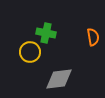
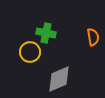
gray diamond: rotated 16 degrees counterclockwise
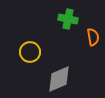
green cross: moved 22 px right, 14 px up
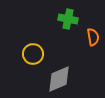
yellow circle: moved 3 px right, 2 px down
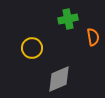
green cross: rotated 24 degrees counterclockwise
yellow circle: moved 1 px left, 6 px up
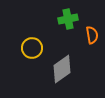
orange semicircle: moved 1 px left, 2 px up
gray diamond: moved 3 px right, 10 px up; rotated 12 degrees counterclockwise
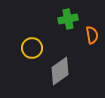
gray diamond: moved 2 px left, 2 px down
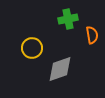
gray diamond: moved 2 px up; rotated 16 degrees clockwise
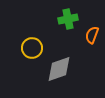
orange semicircle: rotated 150 degrees counterclockwise
gray diamond: moved 1 px left
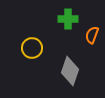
green cross: rotated 12 degrees clockwise
gray diamond: moved 11 px right, 2 px down; rotated 52 degrees counterclockwise
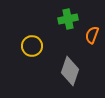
green cross: rotated 12 degrees counterclockwise
yellow circle: moved 2 px up
